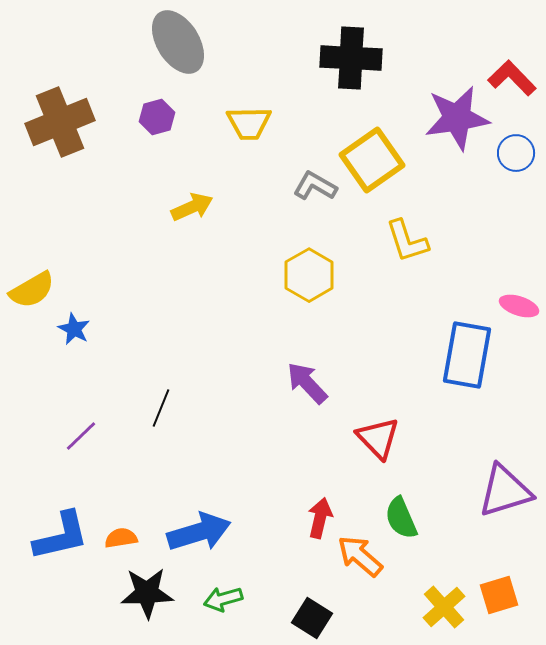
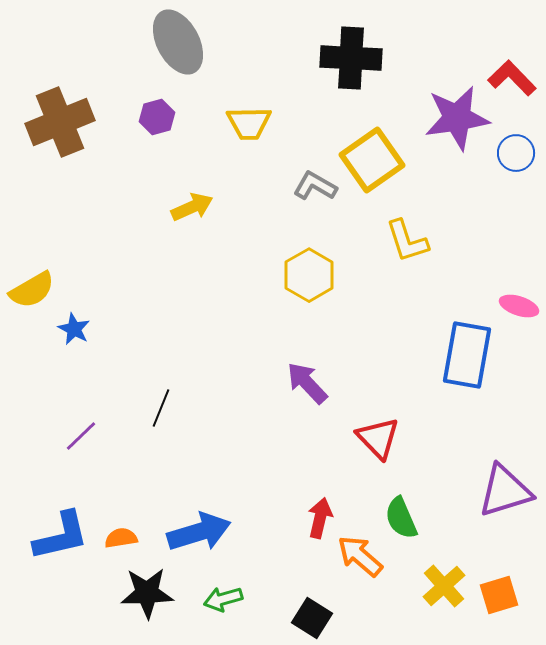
gray ellipse: rotated 4 degrees clockwise
yellow cross: moved 21 px up
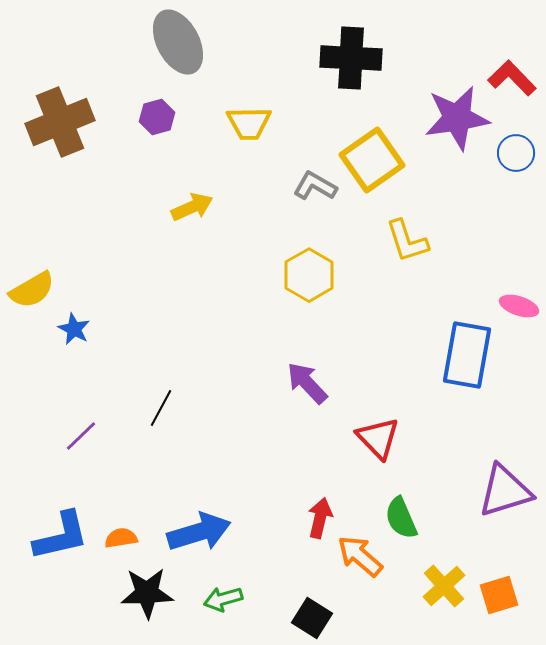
black line: rotated 6 degrees clockwise
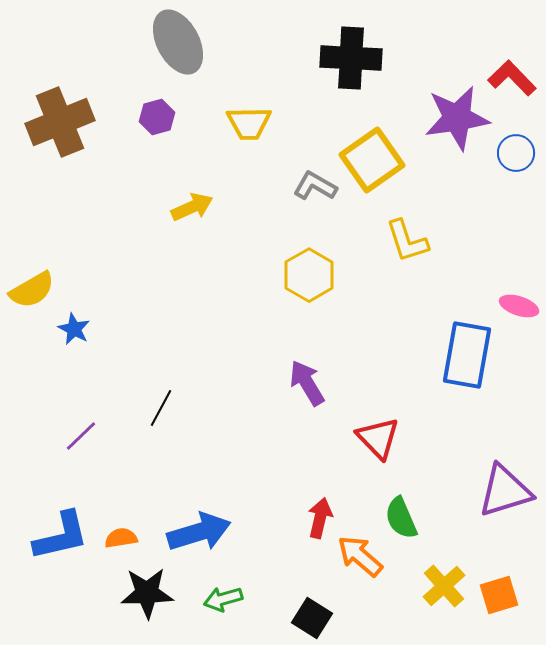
purple arrow: rotated 12 degrees clockwise
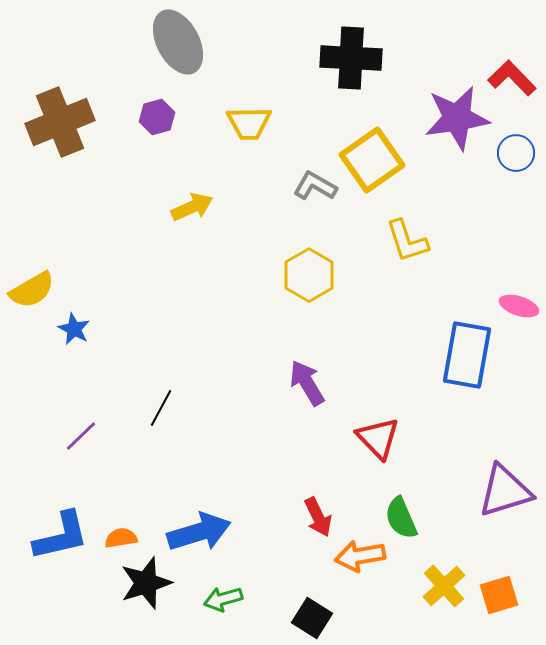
red arrow: moved 2 px left, 1 px up; rotated 141 degrees clockwise
orange arrow: rotated 51 degrees counterclockwise
black star: moved 1 px left, 10 px up; rotated 16 degrees counterclockwise
